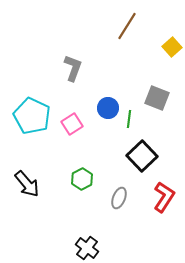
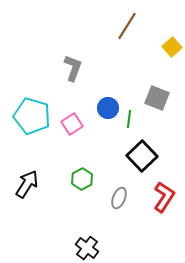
cyan pentagon: rotated 9 degrees counterclockwise
black arrow: rotated 108 degrees counterclockwise
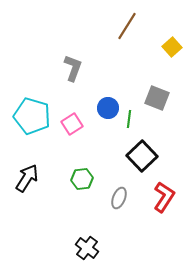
green hexagon: rotated 20 degrees clockwise
black arrow: moved 6 px up
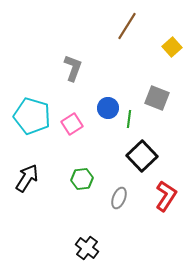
red L-shape: moved 2 px right, 1 px up
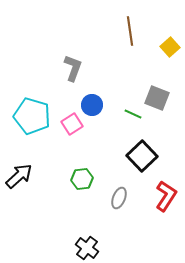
brown line: moved 3 px right, 5 px down; rotated 40 degrees counterclockwise
yellow square: moved 2 px left
blue circle: moved 16 px left, 3 px up
green line: moved 4 px right, 5 px up; rotated 72 degrees counterclockwise
black arrow: moved 8 px left, 2 px up; rotated 16 degrees clockwise
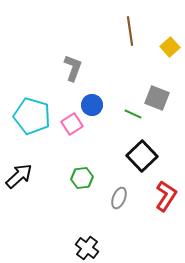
green hexagon: moved 1 px up
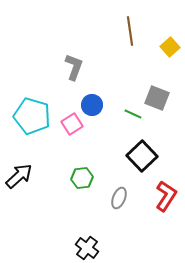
gray L-shape: moved 1 px right, 1 px up
